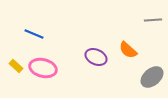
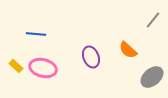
gray line: rotated 48 degrees counterclockwise
blue line: moved 2 px right; rotated 18 degrees counterclockwise
purple ellipse: moved 5 px left; rotated 45 degrees clockwise
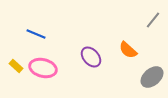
blue line: rotated 18 degrees clockwise
purple ellipse: rotated 20 degrees counterclockwise
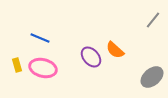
blue line: moved 4 px right, 4 px down
orange semicircle: moved 13 px left
yellow rectangle: moved 1 px right, 1 px up; rotated 32 degrees clockwise
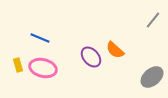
yellow rectangle: moved 1 px right
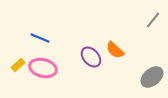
yellow rectangle: rotated 64 degrees clockwise
